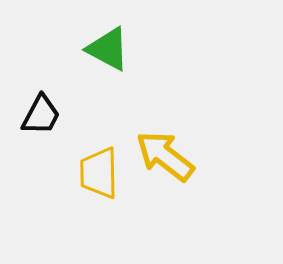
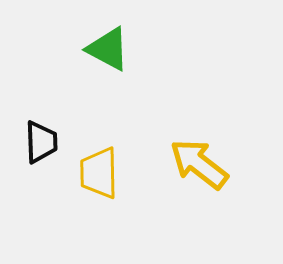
black trapezoid: moved 27 px down; rotated 30 degrees counterclockwise
yellow arrow: moved 34 px right, 8 px down
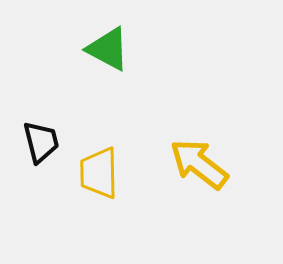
black trapezoid: rotated 12 degrees counterclockwise
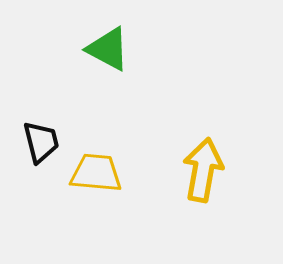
yellow arrow: moved 4 px right, 6 px down; rotated 62 degrees clockwise
yellow trapezoid: moved 3 px left; rotated 96 degrees clockwise
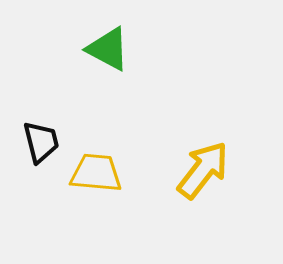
yellow arrow: rotated 28 degrees clockwise
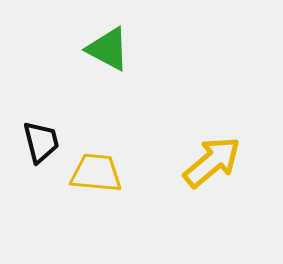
yellow arrow: moved 9 px right, 8 px up; rotated 12 degrees clockwise
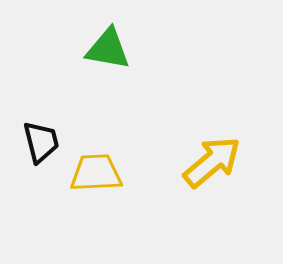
green triangle: rotated 18 degrees counterclockwise
yellow trapezoid: rotated 8 degrees counterclockwise
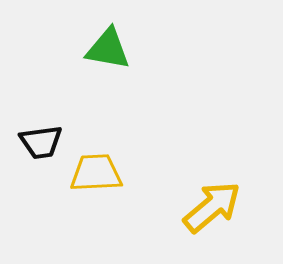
black trapezoid: rotated 96 degrees clockwise
yellow arrow: moved 45 px down
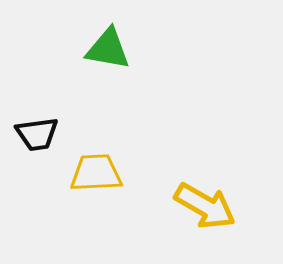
black trapezoid: moved 4 px left, 8 px up
yellow arrow: moved 7 px left, 1 px up; rotated 70 degrees clockwise
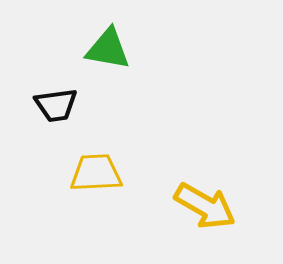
black trapezoid: moved 19 px right, 29 px up
